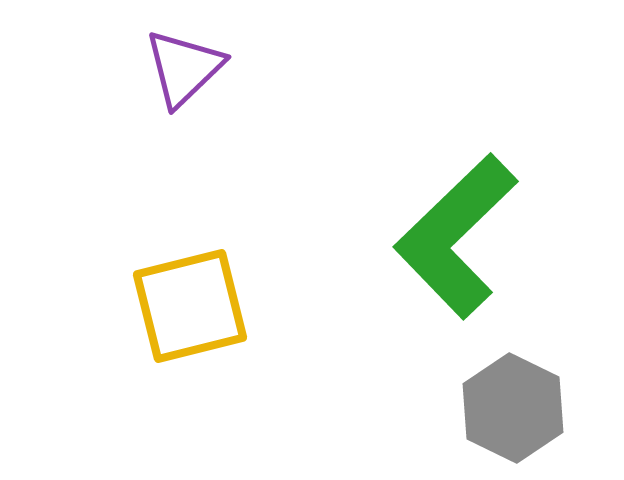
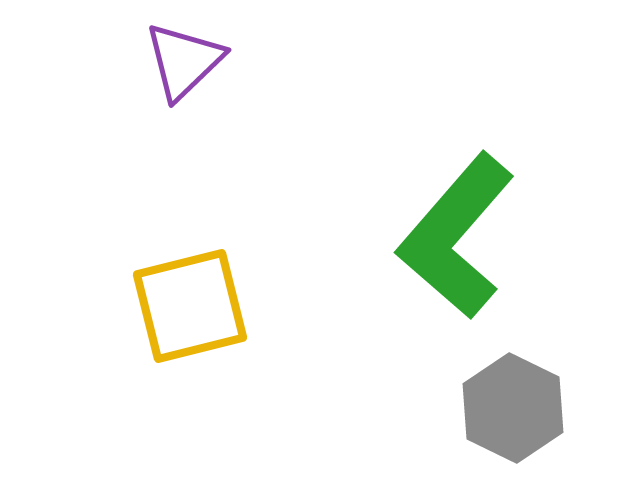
purple triangle: moved 7 px up
green L-shape: rotated 5 degrees counterclockwise
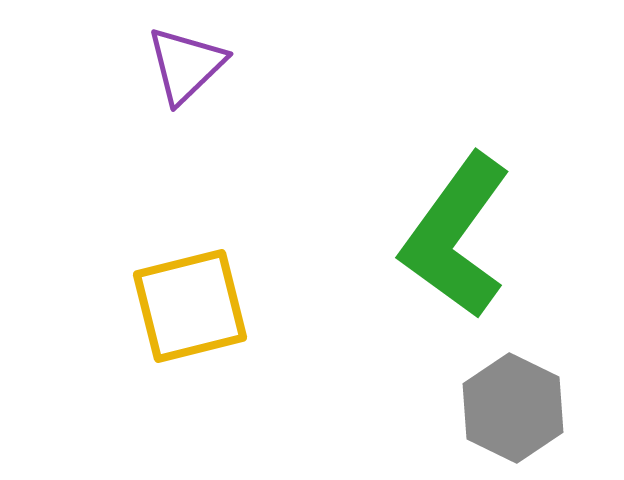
purple triangle: moved 2 px right, 4 px down
green L-shape: rotated 5 degrees counterclockwise
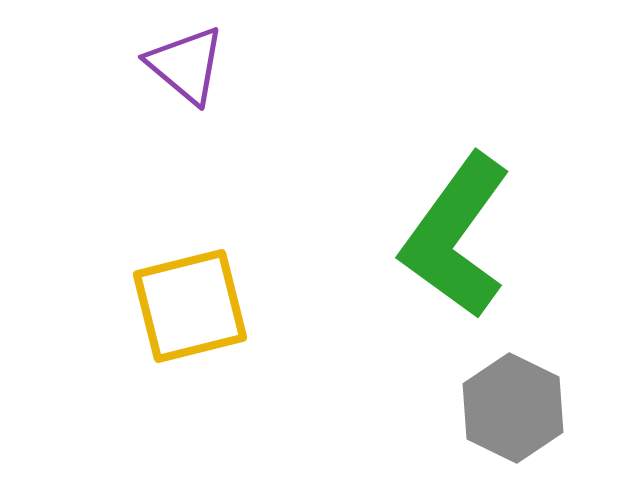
purple triangle: rotated 36 degrees counterclockwise
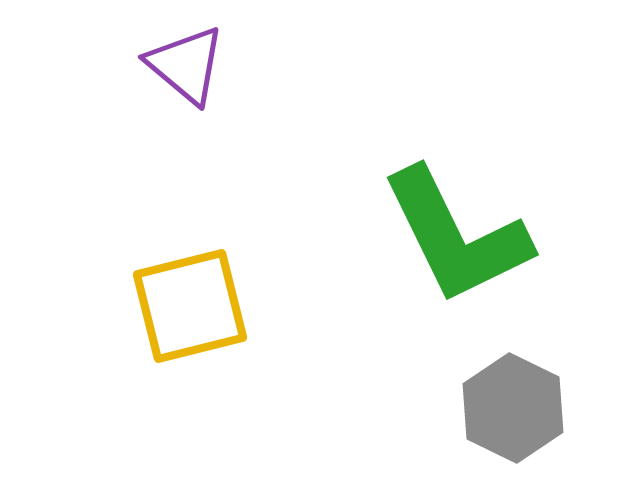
green L-shape: rotated 62 degrees counterclockwise
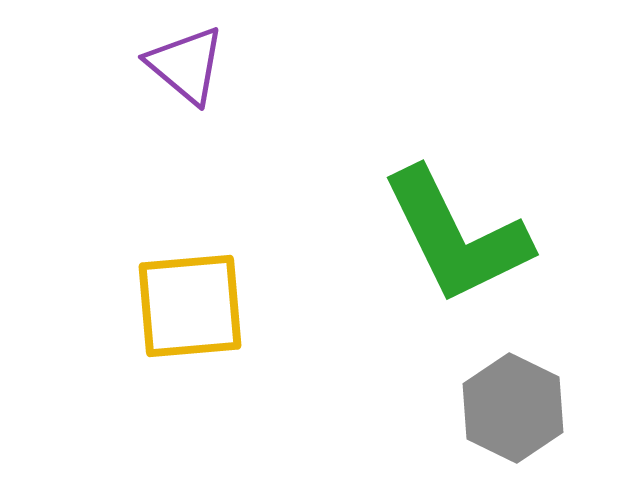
yellow square: rotated 9 degrees clockwise
